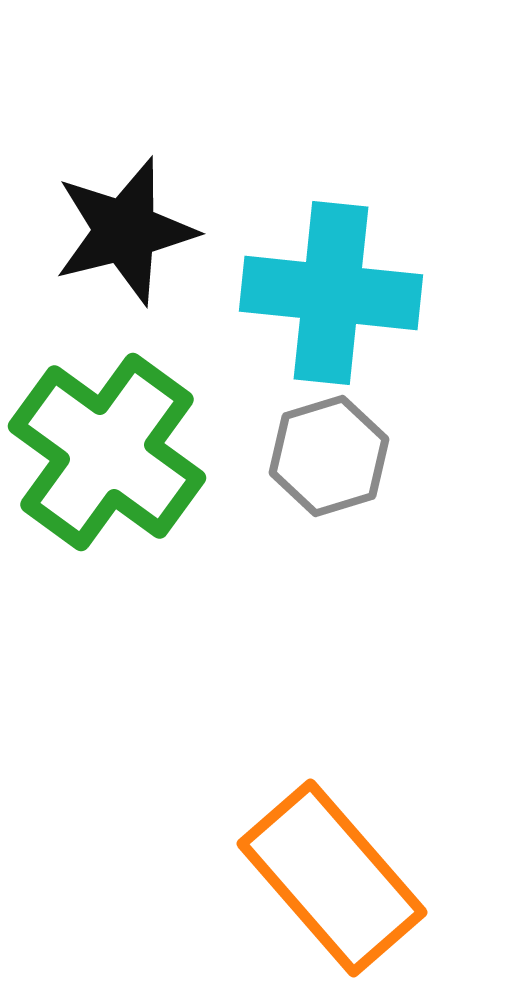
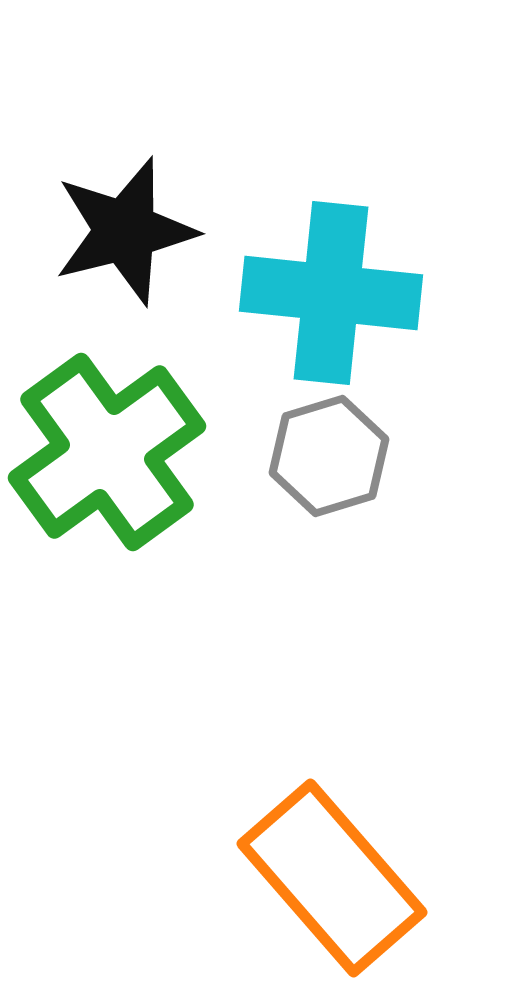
green cross: rotated 18 degrees clockwise
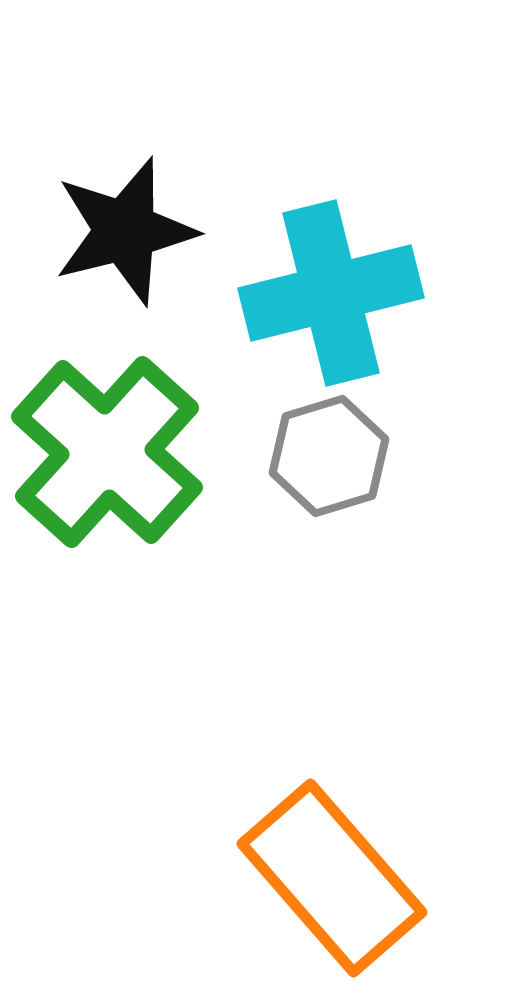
cyan cross: rotated 20 degrees counterclockwise
green cross: rotated 12 degrees counterclockwise
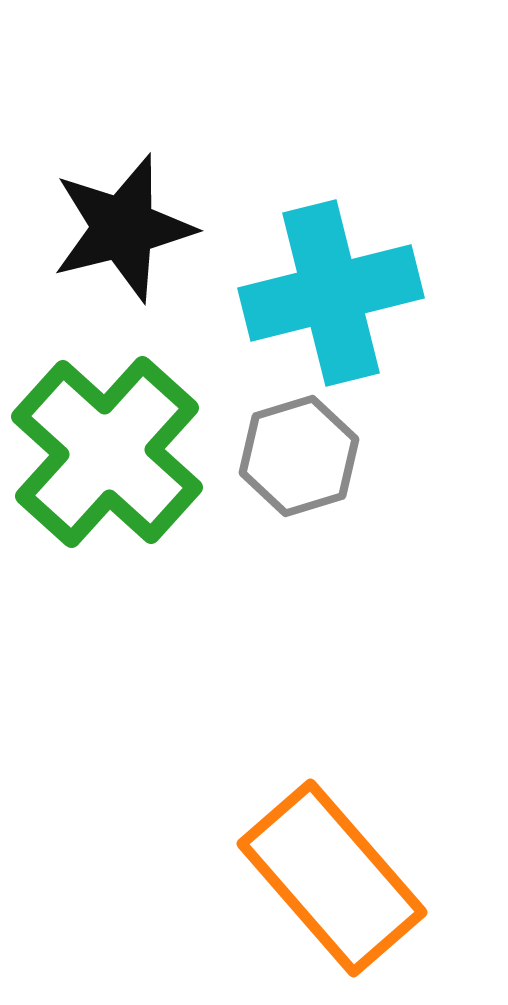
black star: moved 2 px left, 3 px up
gray hexagon: moved 30 px left
